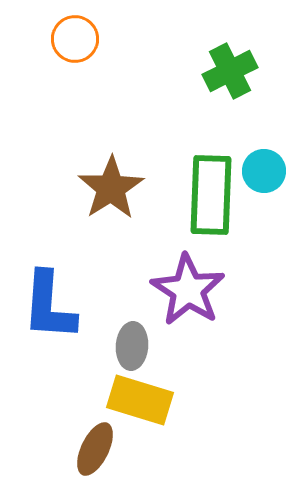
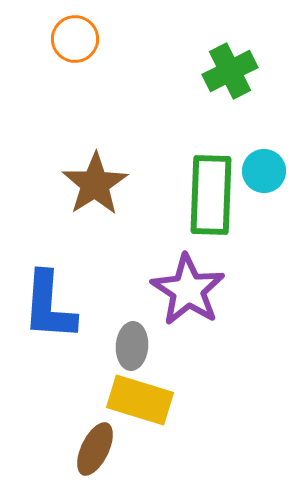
brown star: moved 16 px left, 4 px up
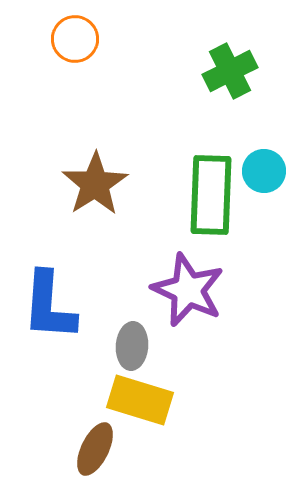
purple star: rotated 8 degrees counterclockwise
